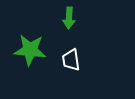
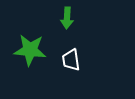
green arrow: moved 2 px left
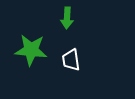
green star: moved 1 px right
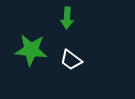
white trapezoid: rotated 45 degrees counterclockwise
